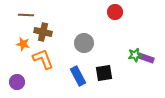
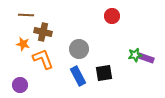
red circle: moved 3 px left, 4 px down
gray circle: moved 5 px left, 6 px down
purple circle: moved 3 px right, 3 px down
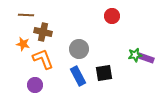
purple circle: moved 15 px right
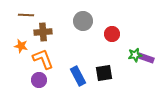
red circle: moved 18 px down
brown cross: rotated 18 degrees counterclockwise
orange star: moved 2 px left, 2 px down
gray circle: moved 4 px right, 28 px up
purple circle: moved 4 px right, 5 px up
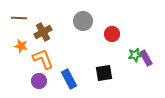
brown line: moved 7 px left, 3 px down
brown cross: rotated 24 degrees counterclockwise
purple rectangle: rotated 42 degrees clockwise
blue rectangle: moved 9 px left, 3 px down
purple circle: moved 1 px down
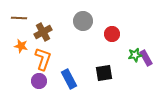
orange L-shape: rotated 40 degrees clockwise
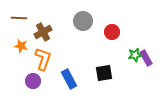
red circle: moved 2 px up
purple circle: moved 6 px left
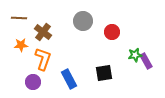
brown cross: rotated 24 degrees counterclockwise
orange star: moved 1 px up; rotated 16 degrees counterclockwise
purple rectangle: moved 3 px down
purple circle: moved 1 px down
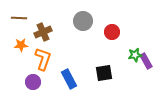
brown cross: rotated 30 degrees clockwise
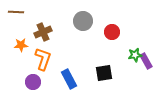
brown line: moved 3 px left, 6 px up
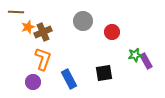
orange star: moved 7 px right, 18 px up; rotated 16 degrees counterclockwise
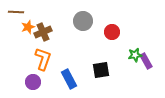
black square: moved 3 px left, 3 px up
